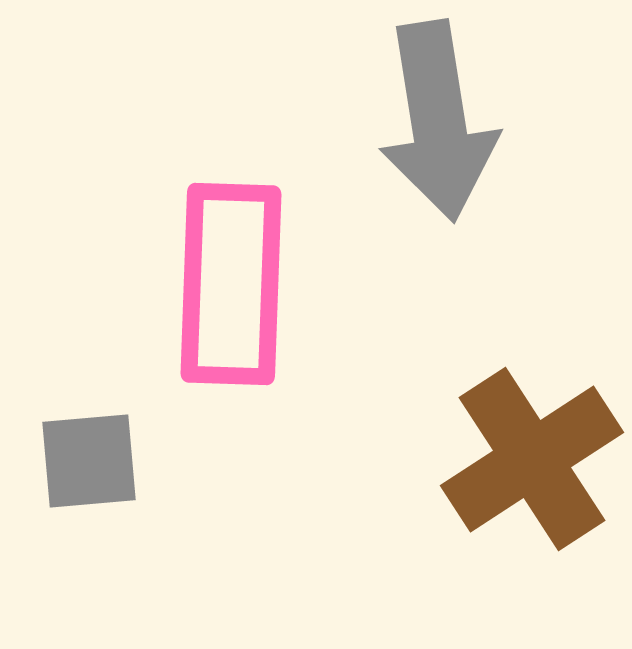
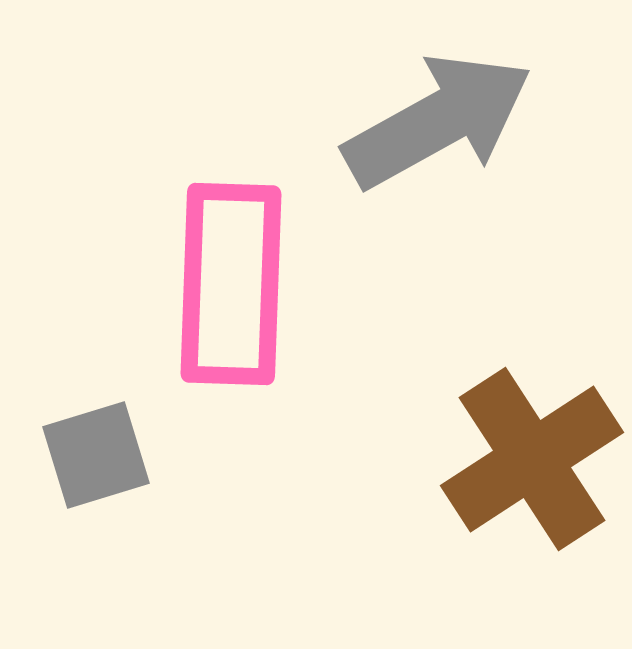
gray arrow: rotated 110 degrees counterclockwise
gray square: moved 7 px right, 6 px up; rotated 12 degrees counterclockwise
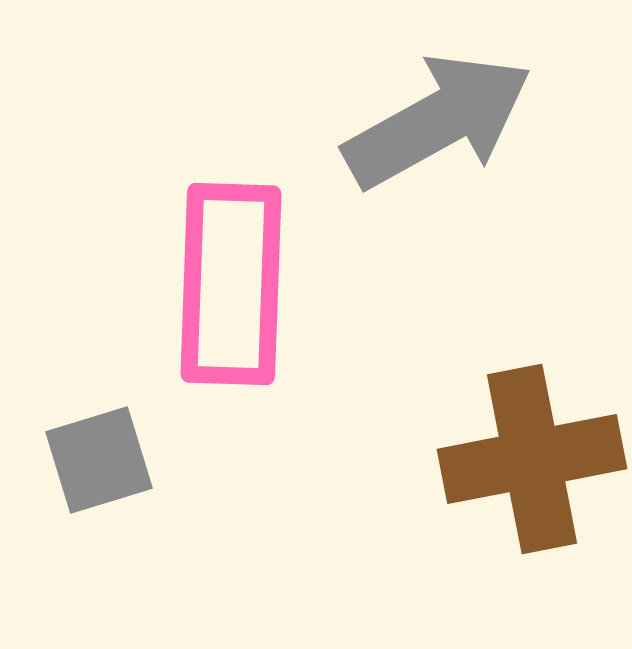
gray square: moved 3 px right, 5 px down
brown cross: rotated 22 degrees clockwise
